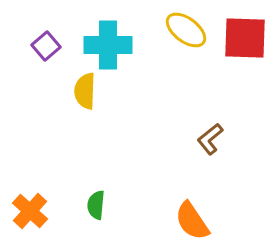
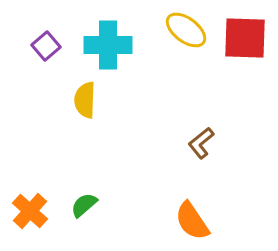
yellow semicircle: moved 9 px down
brown L-shape: moved 9 px left, 4 px down
green semicircle: moved 12 px left; rotated 44 degrees clockwise
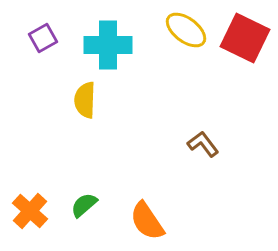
red square: rotated 24 degrees clockwise
purple square: moved 3 px left, 8 px up; rotated 12 degrees clockwise
brown L-shape: moved 2 px right, 1 px down; rotated 92 degrees clockwise
orange semicircle: moved 45 px left
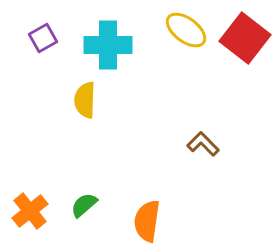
red square: rotated 12 degrees clockwise
brown L-shape: rotated 8 degrees counterclockwise
orange cross: rotated 9 degrees clockwise
orange semicircle: rotated 42 degrees clockwise
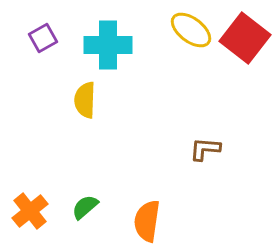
yellow ellipse: moved 5 px right
brown L-shape: moved 2 px right, 5 px down; rotated 40 degrees counterclockwise
green semicircle: moved 1 px right, 2 px down
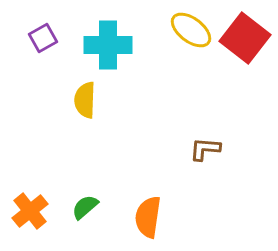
orange semicircle: moved 1 px right, 4 px up
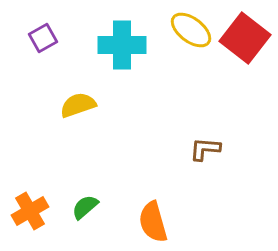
cyan cross: moved 14 px right
yellow semicircle: moved 7 px left, 5 px down; rotated 69 degrees clockwise
orange cross: rotated 9 degrees clockwise
orange semicircle: moved 5 px right, 5 px down; rotated 24 degrees counterclockwise
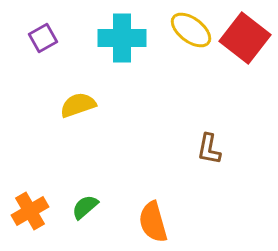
cyan cross: moved 7 px up
brown L-shape: moved 4 px right; rotated 84 degrees counterclockwise
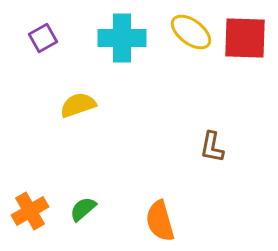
yellow ellipse: moved 2 px down
red square: rotated 36 degrees counterclockwise
brown L-shape: moved 3 px right, 2 px up
green semicircle: moved 2 px left, 2 px down
orange semicircle: moved 7 px right, 1 px up
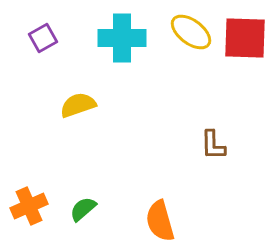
brown L-shape: moved 1 px right, 2 px up; rotated 12 degrees counterclockwise
orange cross: moved 1 px left, 5 px up; rotated 6 degrees clockwise
